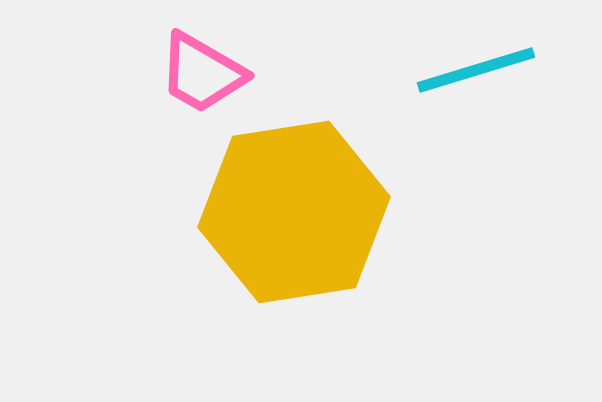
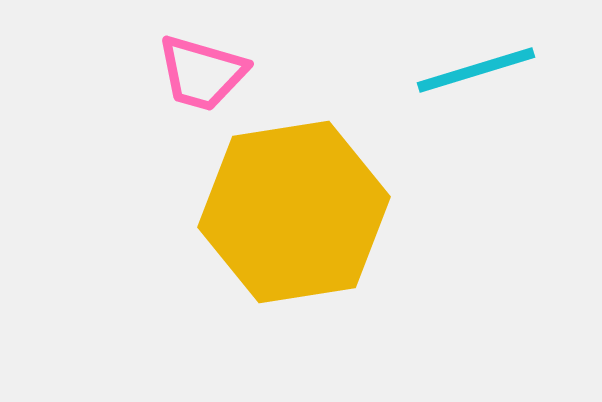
pink trapezoid: rotated 14 degrees counterclockwise
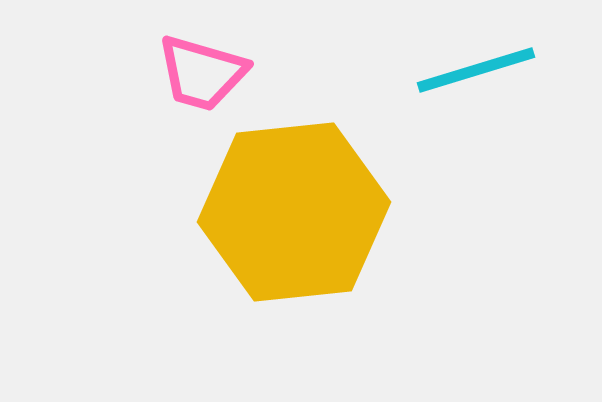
yellow hexagon: rotated 3 degrees clockwise
